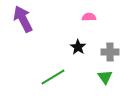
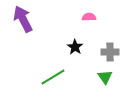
black star: moved 3 px left
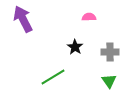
green triangle: moved 4 px right, 4 px down
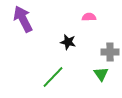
black star: moved 7 px left, 5 px up; rotated 21 degrees counterclockwise
green line: rotated 15 degrees counterclockwise
green triangle: moved 8 px left, 7 px up
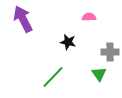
green triangle: moved 2 px left
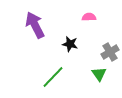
purple arrow: moved 12 px right, 6 px down
black star: moved 2 px right, 2 px down
gray cross: rotated 30 degrees counterclockwise
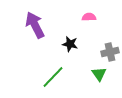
gray cross: rotated 18 degrees clockwise
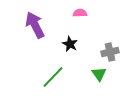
pink semicircle: moved 9 px left, 4 px up
black star: rotated 14 degrees clockwise
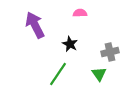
green line: moved 5 px right, 3 px up; rotated 10 degrees counterclockwise
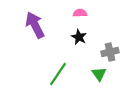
black star: moved 9 px right, 7 px up
